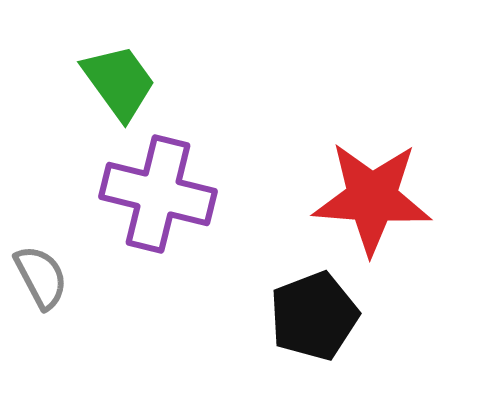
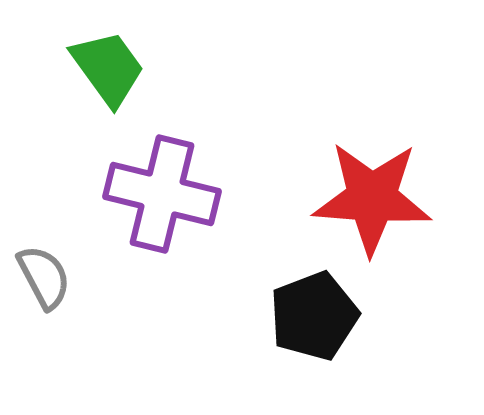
green trapezoid: moved 11 px left, 14 px up
purple cross: moved 4 px right
gray semicircle: moved 3 px right
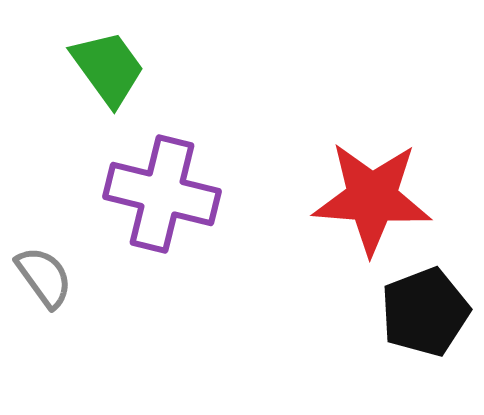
gray semicircle: rotated 8 degrees counterclockwise
black pentagon: moved 111 px right, 4 px up
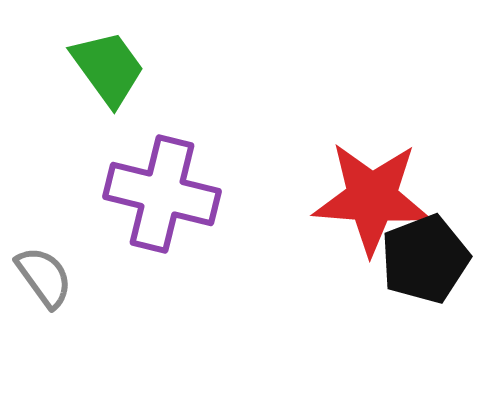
black pentagon: moved 53 px up
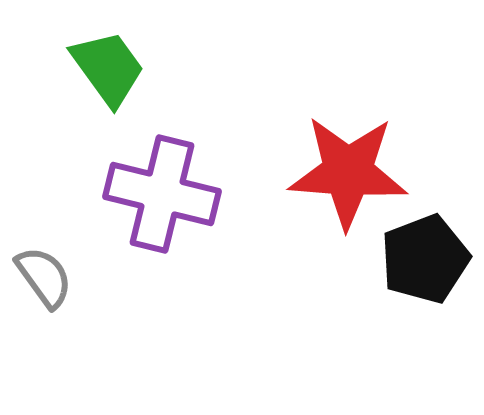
red star: moved 24 px left, 26 px up
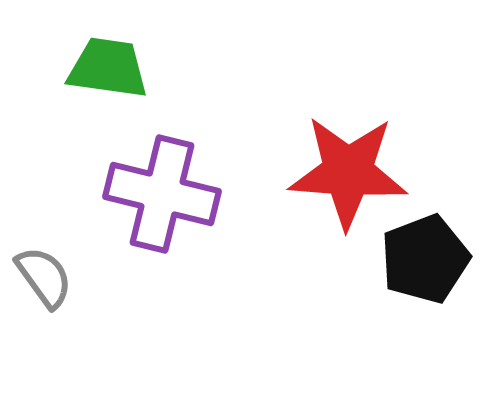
green trapezoid: rotated 46 degrees counterclockwise
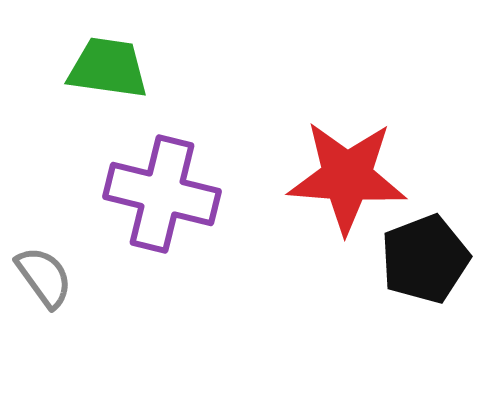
red star: moved 1 px left, 5 px down
